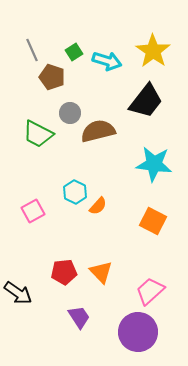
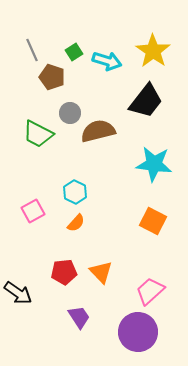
orange semicircle: moved 22 px left, 17 px down
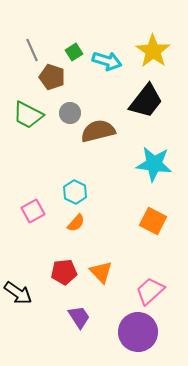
green trapezoid: moved 10 px left, 19 px up
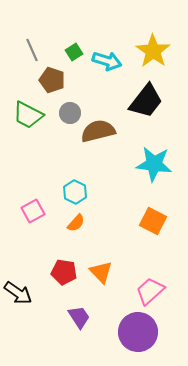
brown pentagon: moved 3 px down
red pentagon: rotated 15 degrees clockwise
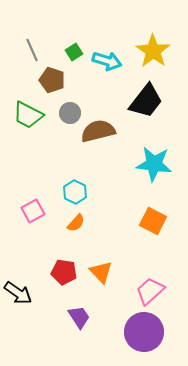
purple circle: moved 6 px right
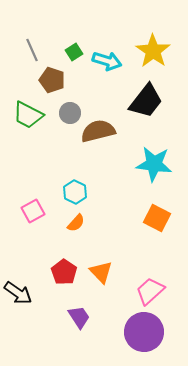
orange square: moved 4 px right, 3 px up
red pentagon: rotated 25 degrees clockwise
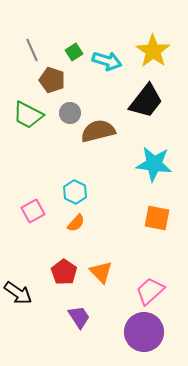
orange square: rotated 16 degrees counterclockwise
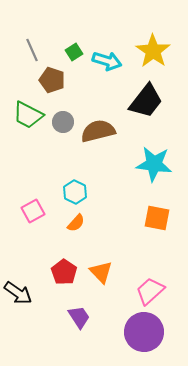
gray circle: moved 7 px left, 9 px down
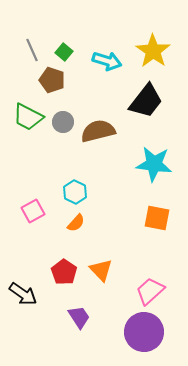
green square: moved 10 px left; rotated 18 degrees counterclockwise
green trapezoid: moved 2 px down
orange triangle: moved 2 px up
black arrow: moved 5 px right, 1 px down
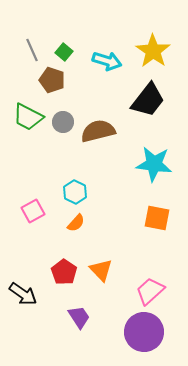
black trapezoid: moved 2 px right, 1 px up
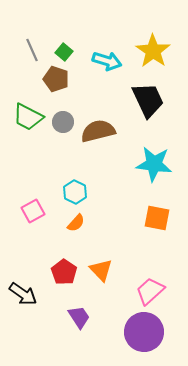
brown pentagon: moved 4 px right, 1 px up
black trapezoid: rotated 63 degrees counterclockwise
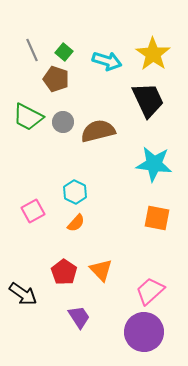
yellow star: moved 3 px down
